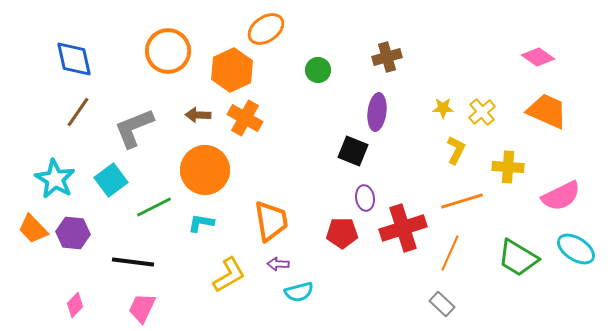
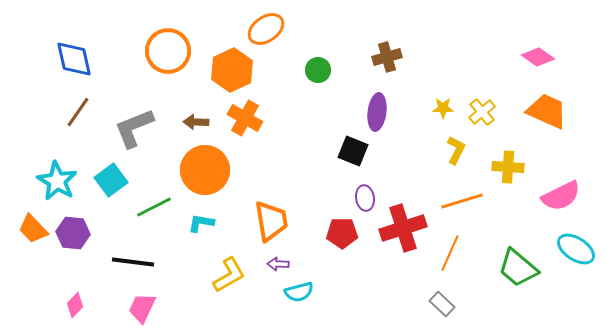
brown arrow at (198, 115): moved 2 px left, 7 px down
cyan star at (55, 179): moved 2 px right, 2 px down
green trapezoid at (518, 258): moved 10 px down; rotated 9 degrees clockwise
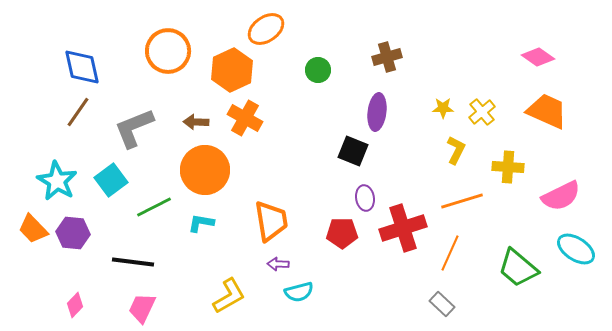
blue diamond at (74, 59): moved 8 px right, 8 px down
yellow L-shape at (229, 275): moved 21 px down
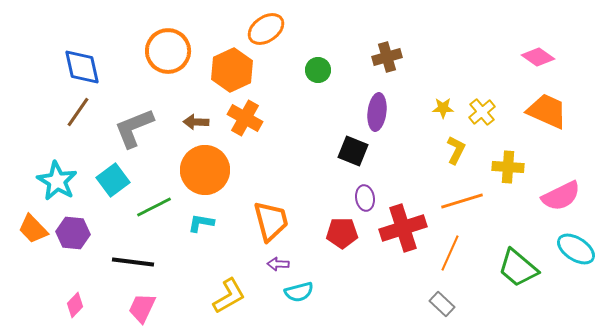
cyan square at (111, 180): moved 2 px right
orange trapezoid at (271, 221): rotated 6 degrees counterclockwise
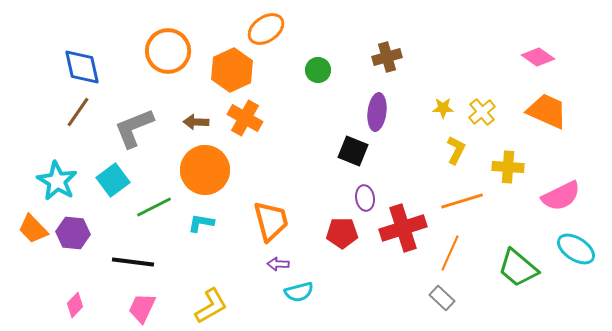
yellow L-shape at (229, 296): moved 18 px left, 10 px down
gray rectangle at (442, 304): moved 6 px up
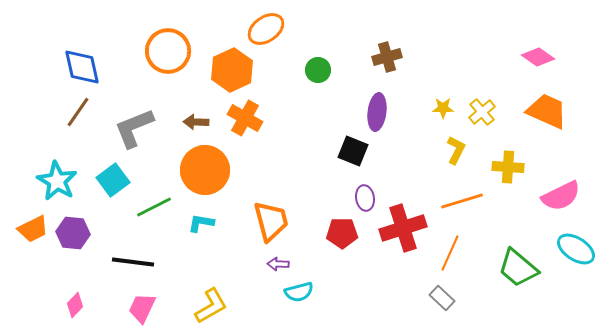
orange trapezoid at (33, 229): rotated 72 degrees counterclockwise
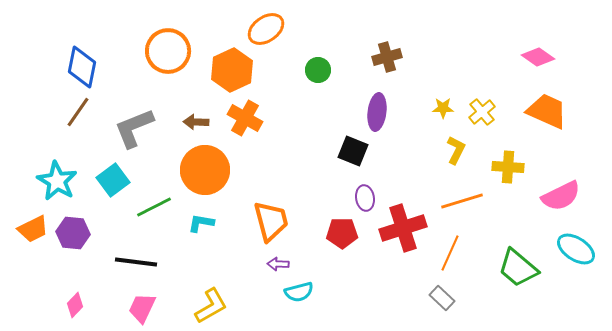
blue diamond at (82, 67): rotated 24 degrees clockwise
black line at (133, 262): moved 3 px right
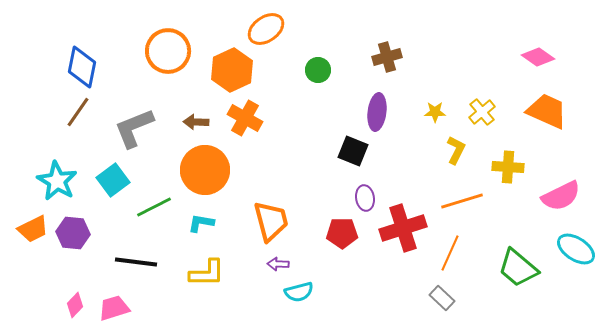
yellow star at (443, 108): moved 8 px left, 4 px down
yellow L-shape at (211, 306): moved 4 px left, 33 px up; rotated 30 degrees clockwise
pink trapezoid at (142, 308): moved 28 px left; rotated 48 degrees clockwise
